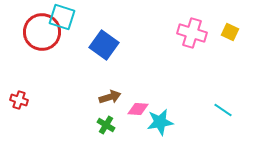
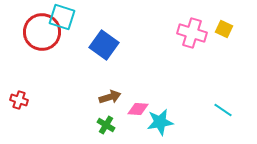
yellow square: moved 6 px left, 3 px up
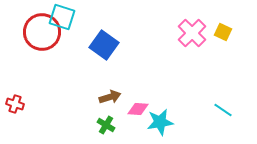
yellow square: moved 1 px left, 3 px down
pink cross: rotated 28 degrees clockwise
red cross: moved 4 px left, 4 px down
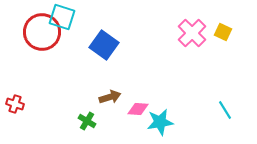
cyan line: moved 2 px right; rotated 24 degrees clockwise
green cross: moved 19 px left, 4 px up
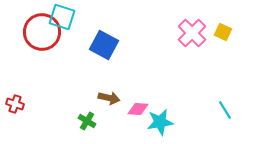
blue square: rotated 8 degrees counterclockwise
brown arrow: moved 1 px left, 1 px down; rotated 30 degrees clockwise
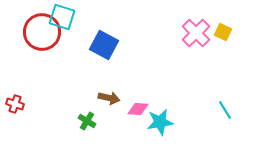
pink cross: moved 4 px right
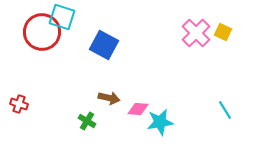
red cross: moved 4 px right
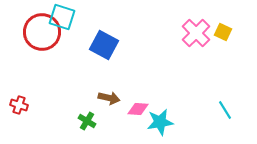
red cross: moved 1 px down
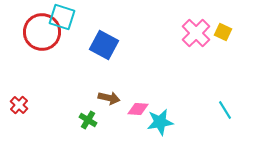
red cross: rotated 24 degrees clockwise
green cross: moved 1 px right, 1 px up
